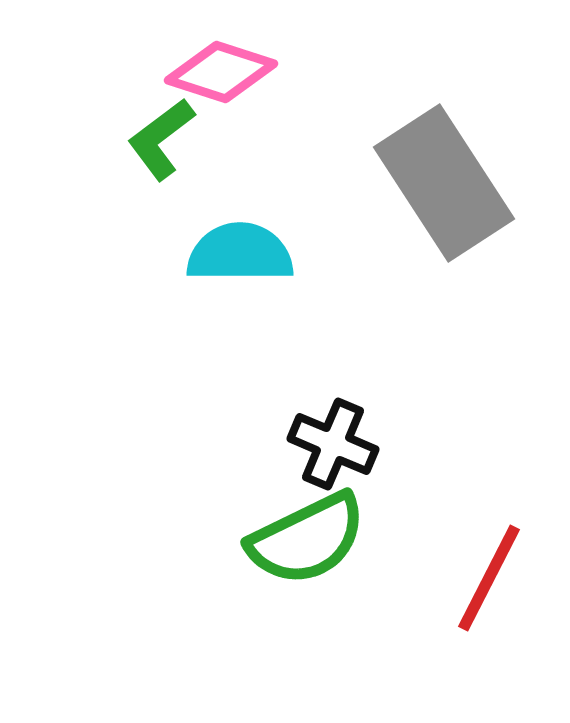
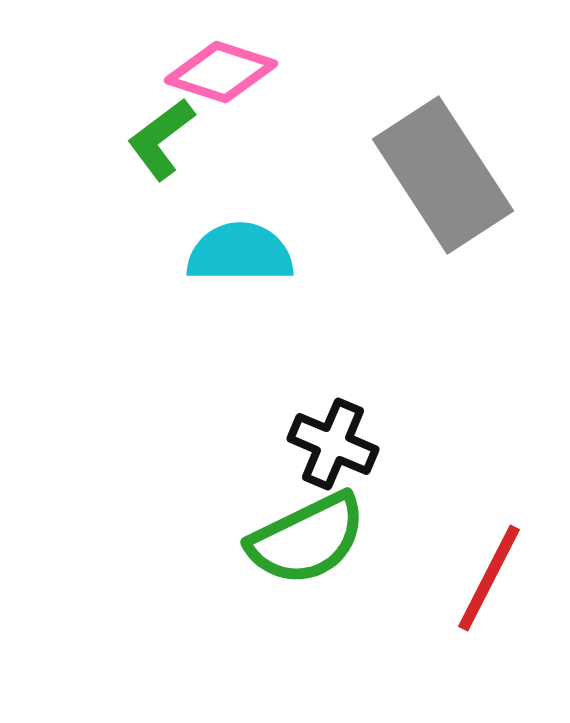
gray rectangle: moved 1 px left, 8 px up
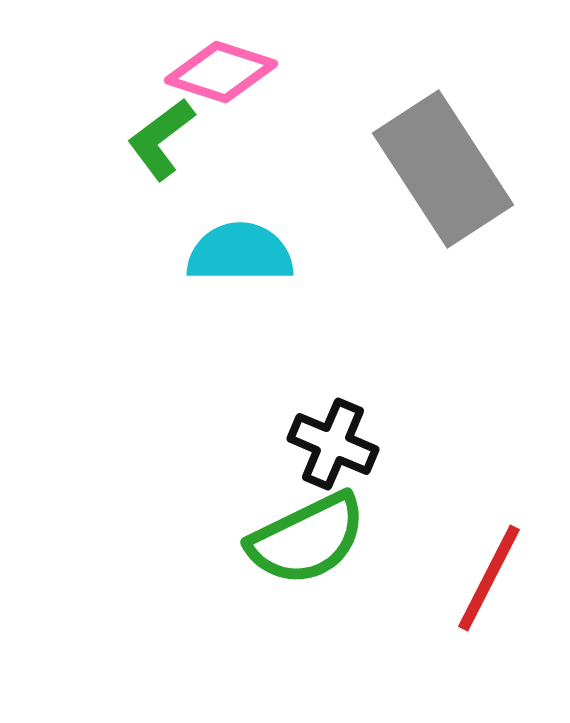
gray rectangle: moved 6 px up
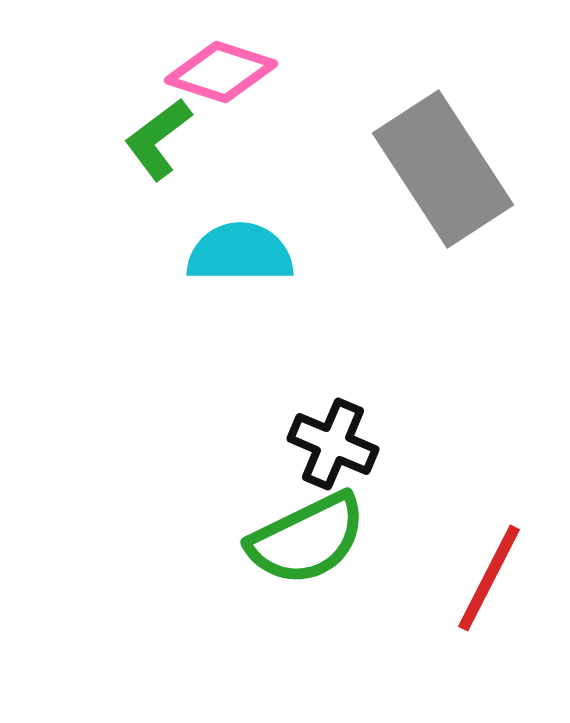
green L-shape: moved 3 px left
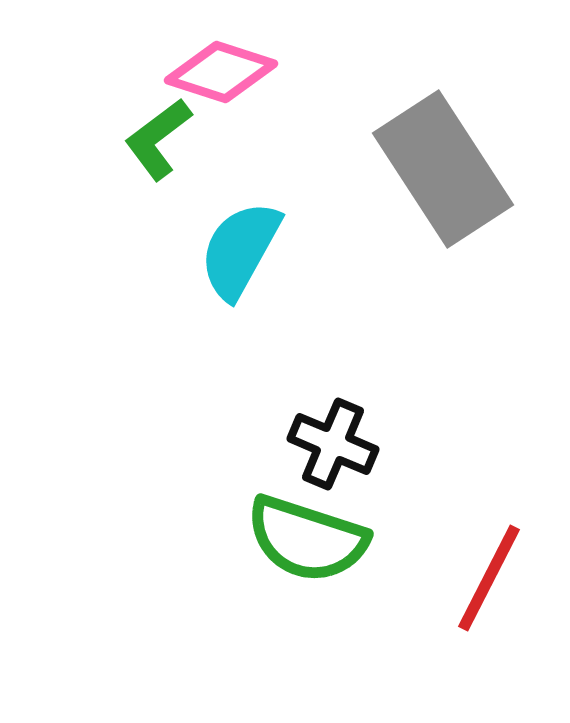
cyan semicircle: moved 3 px up; rotated 61 degrees counterclockwise
green semicircle: rotated 44 degrees clockwise
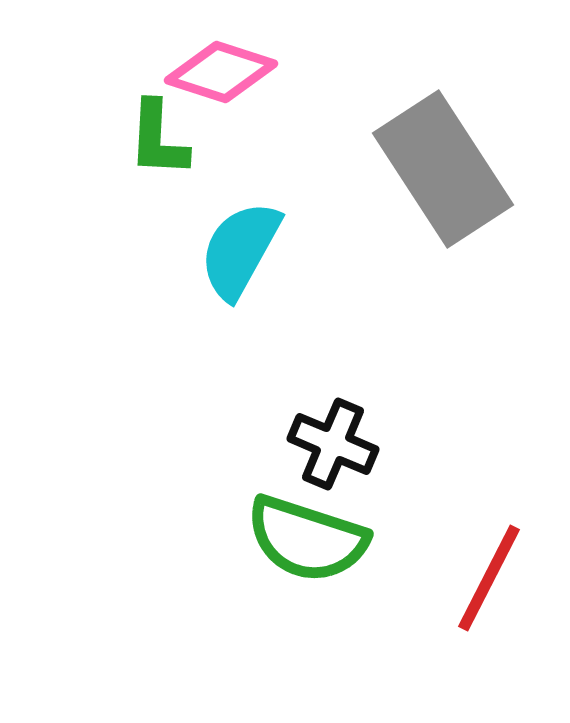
green L-shape: rotated 50 degrees counterclockwise
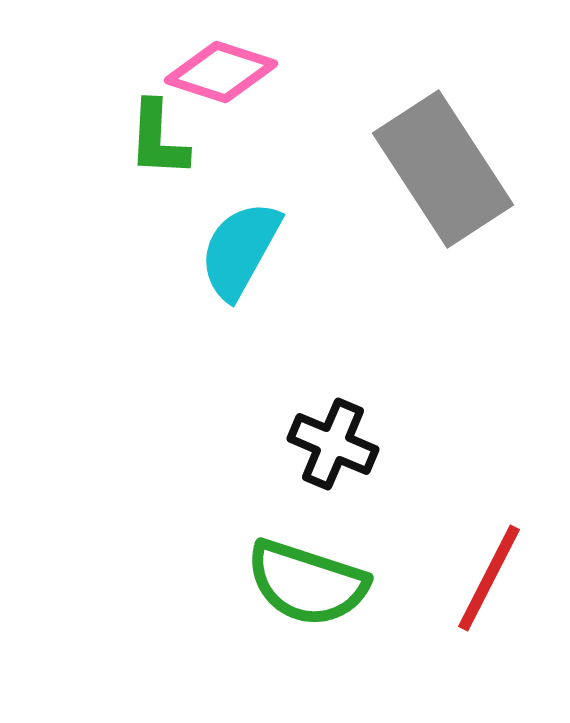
green semicircle: moved 44 px down
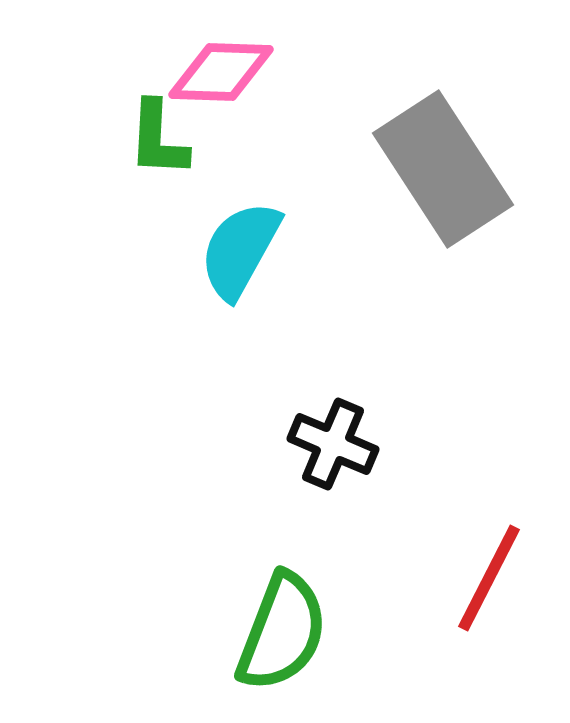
pink diamond: rotated 16 degrees counterclockwise
green semicircle: moved 25 px left, 49 px down; rotated 87 degrees counterclockwise
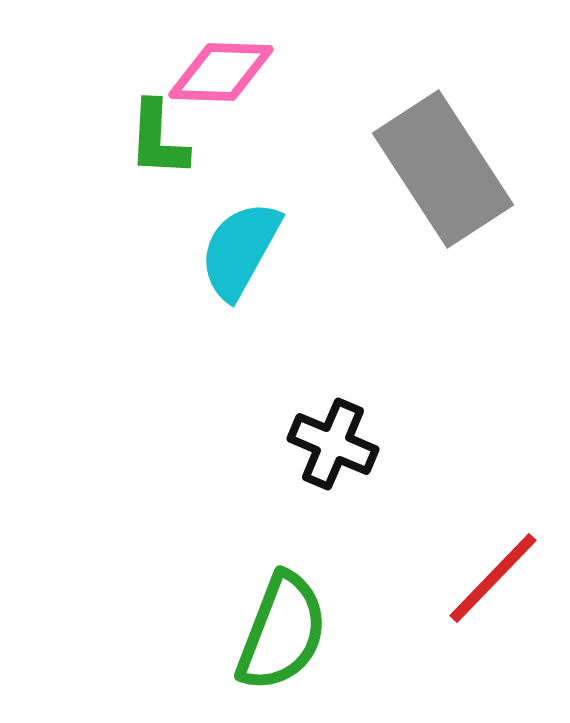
red line: moved 4 px right; rotated 17 degrees clockwise
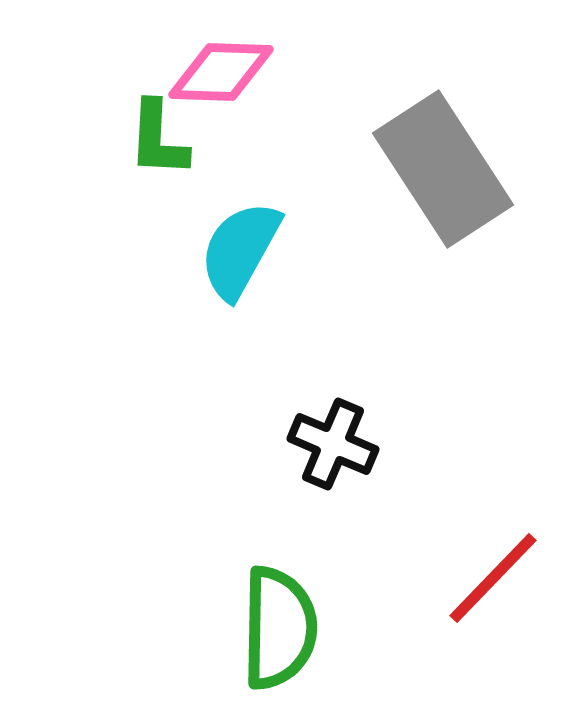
green semicircle: moved 3 px left, 4 px up; rotated 20 degrees counterclockwise
